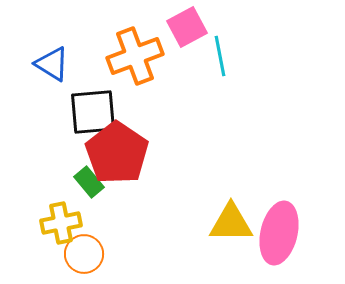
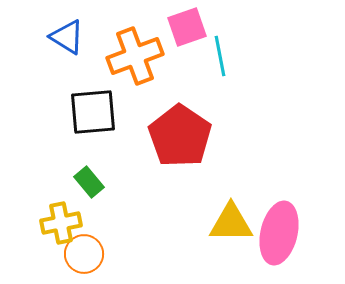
pink square: rotated 9 degrees clockwise
blue triangle: moved 15 px right, 27 px up
red pentagon: moved 63 px right, 17 px up
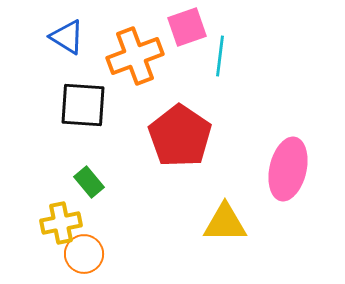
cyan line: rotated 18 degrees clockwise
black square: moved 10 px left, 7 px up; rotated 9 degrees clockwise
yellow triangle: moved 6 px left
pink ellipse: moved 9 px right, 64 px up
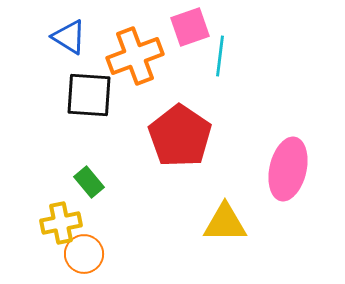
pink square: moved 3 px right
blue triangle: moved 2 px right
black square: moved 6 px right, 10 px up
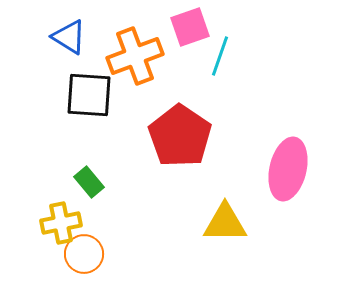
cyan line: rotated 12 degrees clockwise
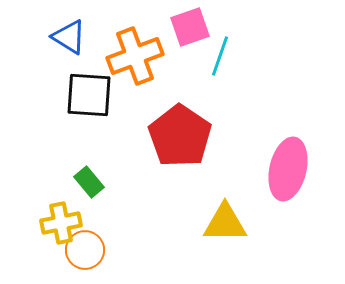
orange circle: moved 1 px right, 4 px up
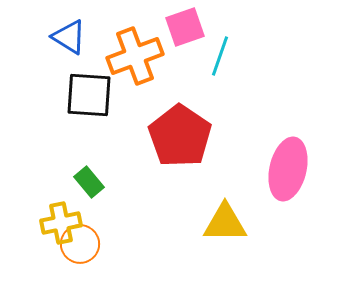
pink square: moved 5 px left
orange circle: moved 5 px left, 6 px up
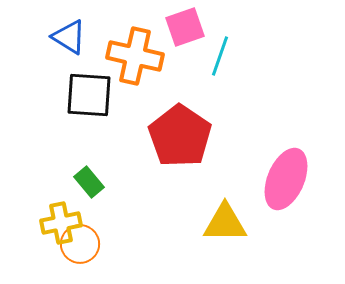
orange cross: rotated 34 degrees clockwise
pink ellipse: moved 2 px left, 10 px down; rotated 10 degrees clockwise
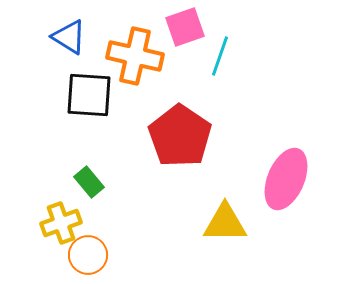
yellow cross: rotated 9 degrees counterclockwise
orange circle: moved 8 px right, 11 px down
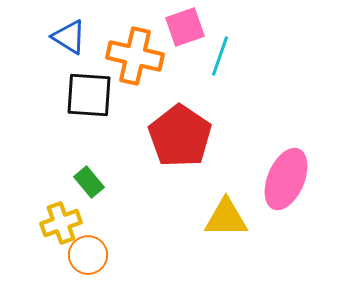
yellow triangle: moved 1 px right, 5 px up
